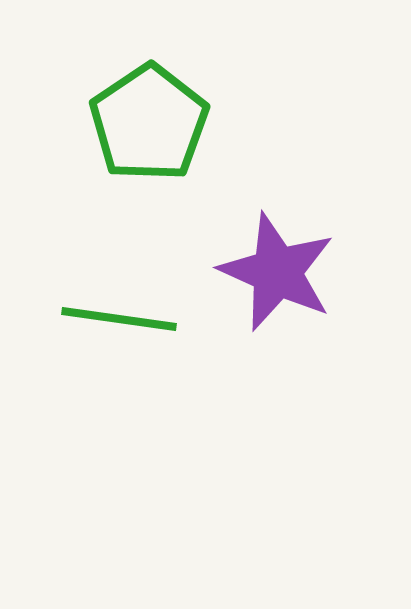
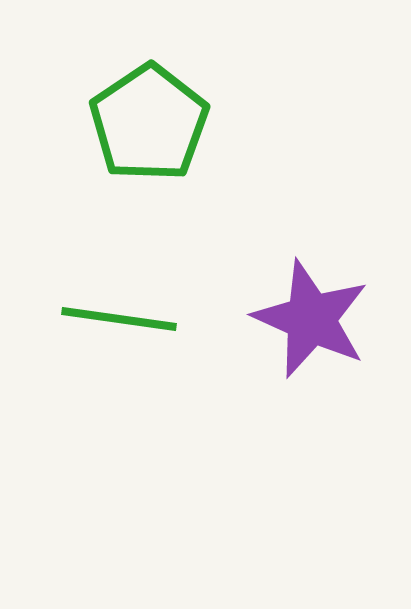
purple star: moved 34 px right, 47 px down
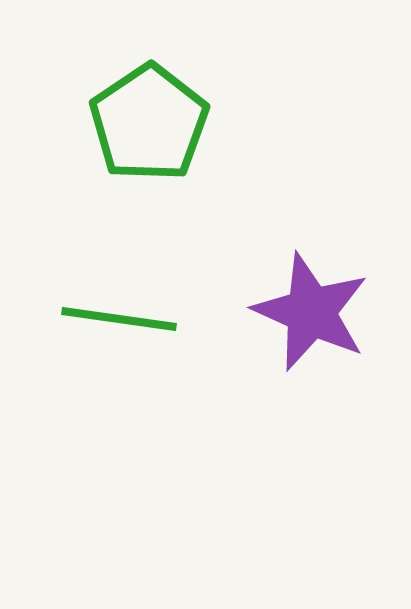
purple star: moved 7 px up
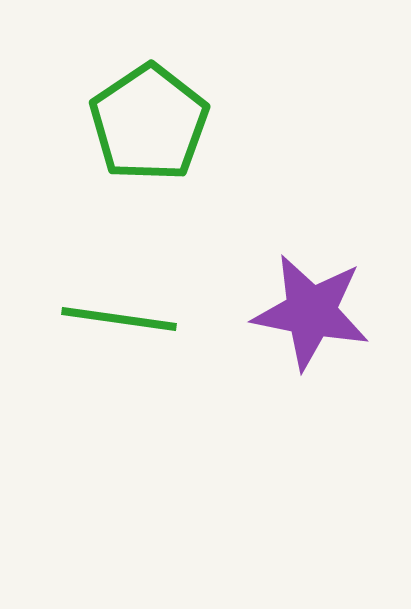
purple star: rotated 13 degrees counterclockwise
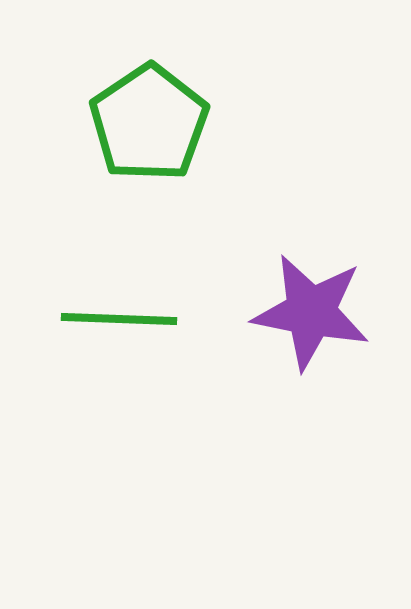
green line: rotated 6 degrees counterclockwise
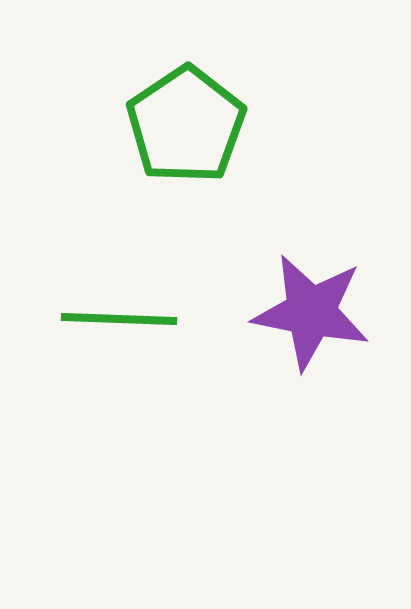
green pentagon: moved 37 px right, 2 px down
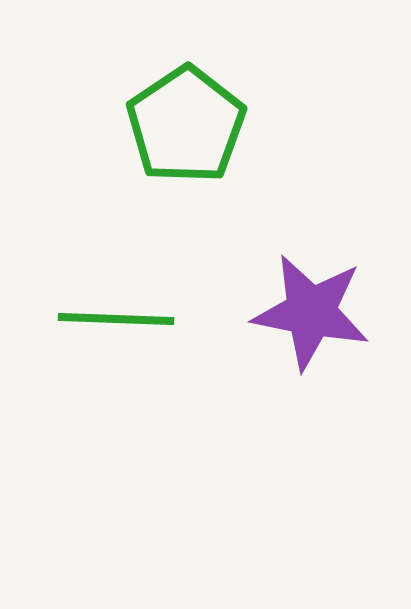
green line: moved 3 px left
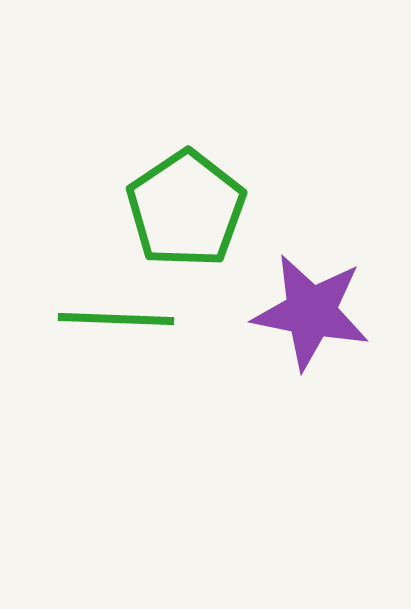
green pentagon: moved 84 px down
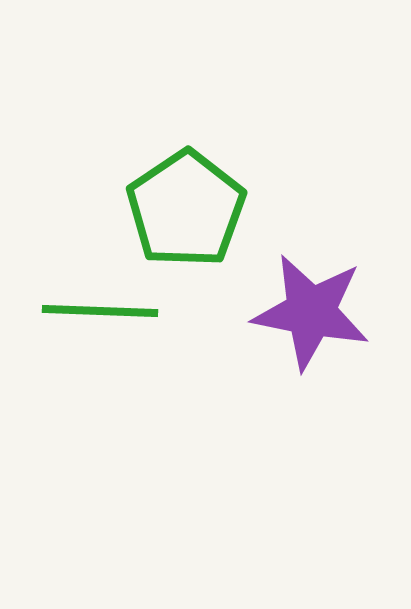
green line: moved 16 px left, 8 px up
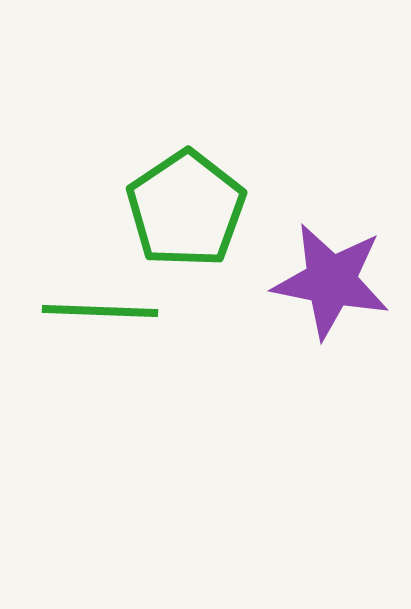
purple star: moved 20 px right, 31 px up
